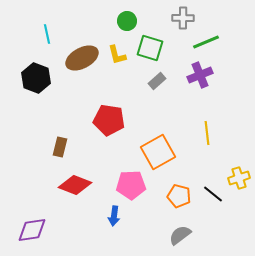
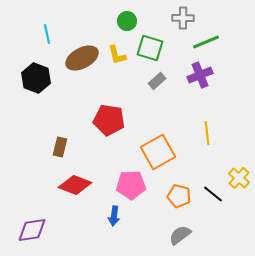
yellow cross: rotated 30 degrees counterclockwise
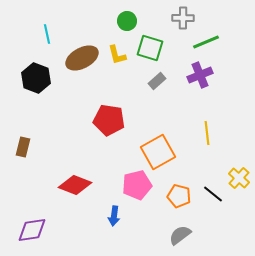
brown rectangle: moved 37 px left
pink pentagon: moved 6 px right; rotated 12 degrees counterclockwise
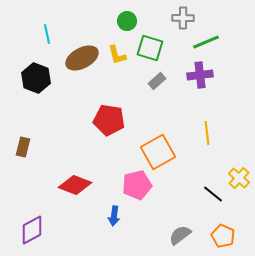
purple cross: rotated 15 degrees clockwise
orange pentagon: moved 44 px right, 40 px down; rotated 10 degrees clockwise
purple diamond: rotated 20 degrees counterclockwise
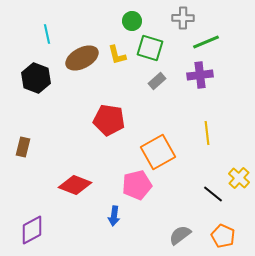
green circle: moved 5 px right
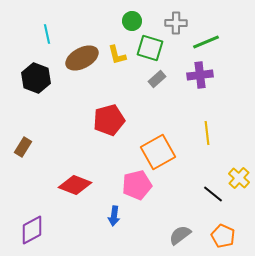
gray cross: moved 7 px left, 5 px down
gray rectangle: moved 2 px up
red pentagon: rotated 24 degrees counterclockwise
brown rectangle: rotated 18 degrees clockwise
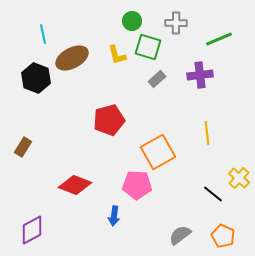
cyan line: moved 4 px left
green line: moved 13 px right, 3 px up
green square: moved 2 px left, 1 px up
brown ellipse: moved 10 px left
pink pentagon: rotated 16 degrees clockwise
